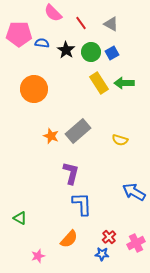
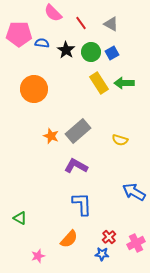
purple L-shape: moved 5 px right, 7 px up; rotated 75 degrees counterclockwise
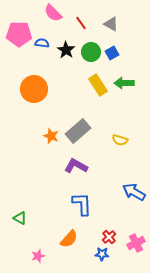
yellow rectangle: moved 1 px left, 2 px down
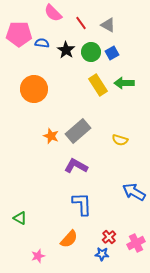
gray triangle: moved 3 px left, 1 px down
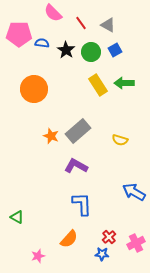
blue square: moved 3 px right, 3 px up
green triangle: moved 3 px left, 1 px up
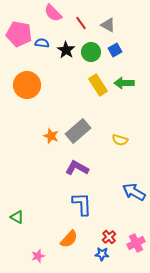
pink pentagon: rotated 10 degrees clockwise
orange circle: moved 7 px left, 4 px up
purple L-shape: moved 1 px right, 2 px down
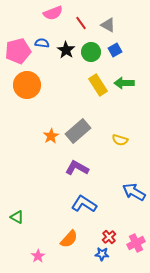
pink semicircle: rotated 66 degrees counterclockwise
pink pentagon: moved 1 px left, 17 px down; rotated 25 degrees counterclockwise
orange star: rotated 21 degrees clockwise
blue L-shape: moved 2 px right; rotated 55 degrees counterclockwise
pink star: rotated 16 degrees counterclockwise
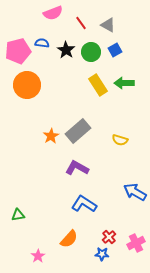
blue arrow: moved 1 px right
green triangle: moved 1 px right, 2 px up; rotated 40 degrees counterclockwise
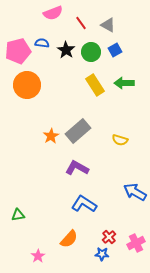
yellow rectangle: moved 3 px left
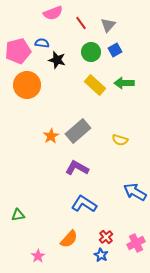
gray triangle: rotated 42 degrees clockwise
black star: moved 9 px left, 10 px down; rotated 18 degrees counterclockwise
yellow rectangle: rotated 15 degrees counterclockwise
red cross: moved 3 px left
blue star: moved 1 px left, 1 px down; rotated 24 degrees clockwise
